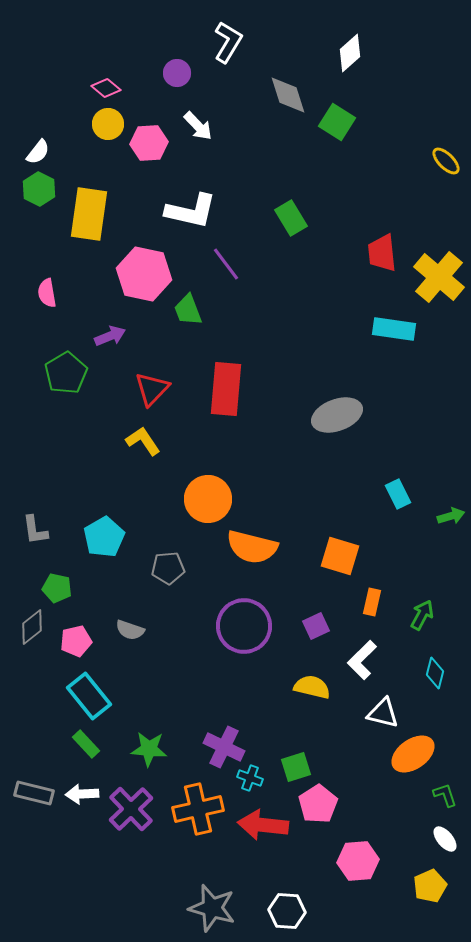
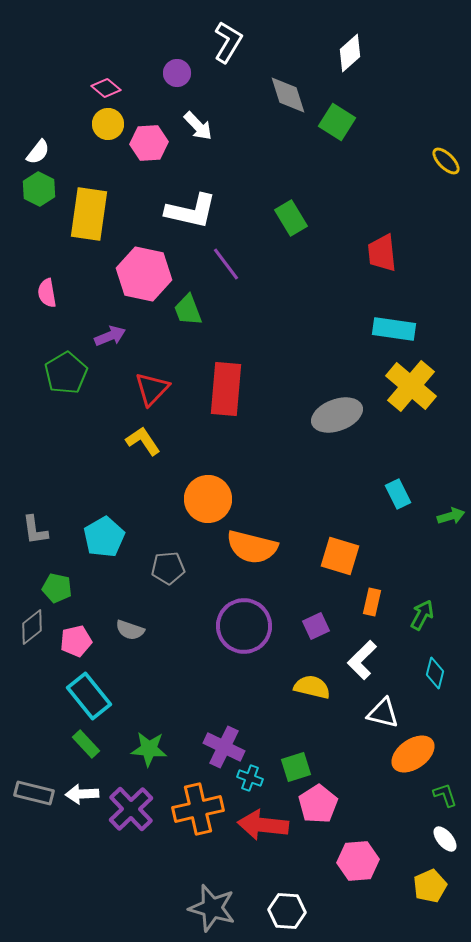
yellow cross at (439, 277): moved 28 px left, 109 px down
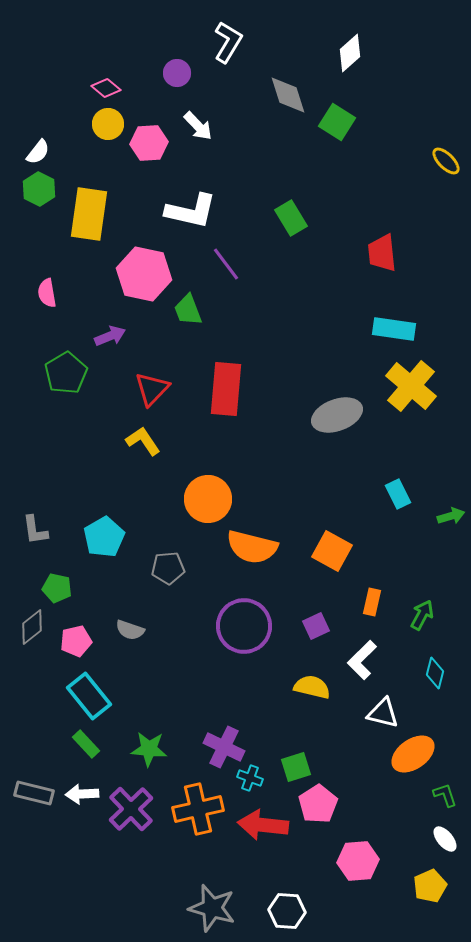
orange square at (340, 556): moved 8 px left, 5 px up; rotated 12 degrees clockwise
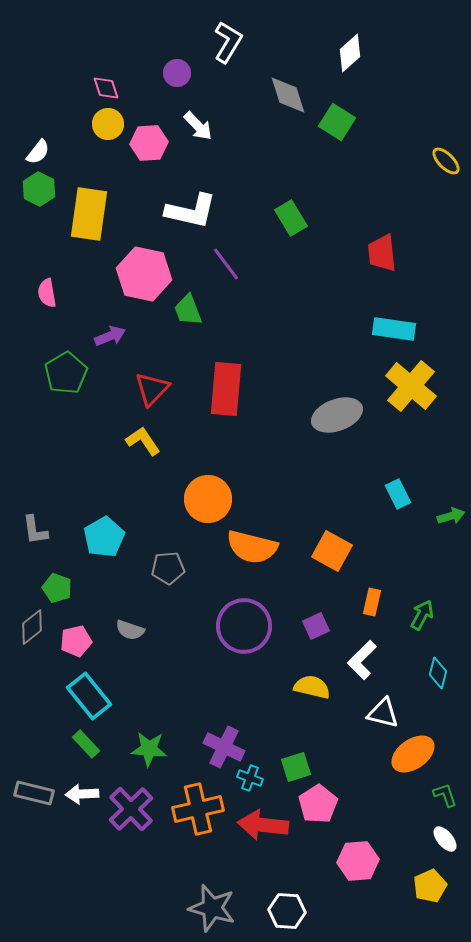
pink diamond at (106, 88): rotated 32 degrees clockwise
green pentagon at (57, 588): rotated 8 degrees clockwise
cyan diamond at (435, 673): moved 3 px right
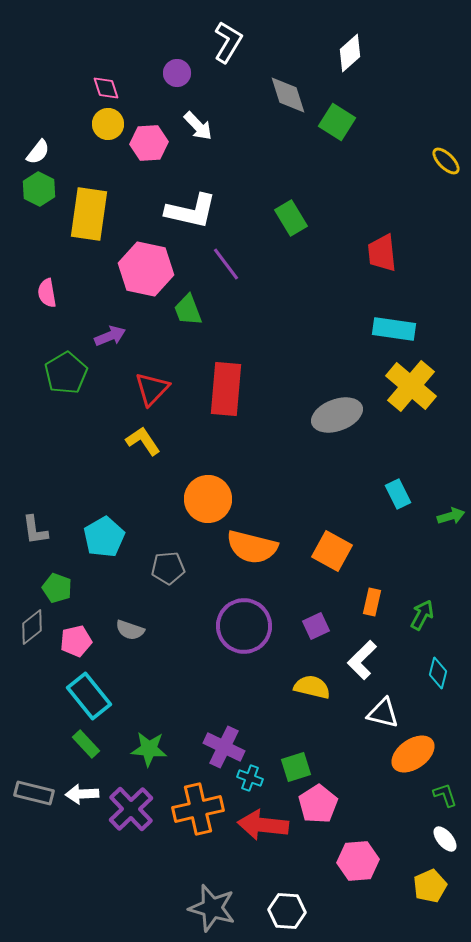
pink hexagon at (144, 274): moved 2 px right, 5 px up
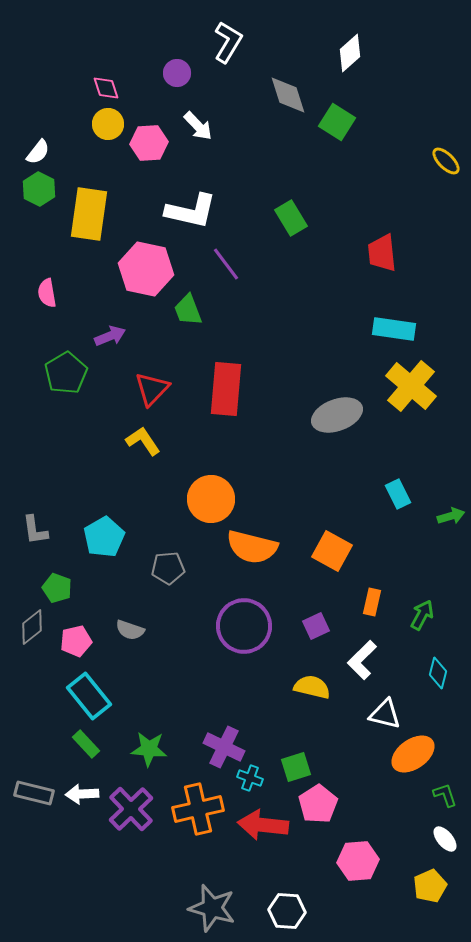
orange circle at (208, 499): moved 3 px right
white triangle at (383, 713): moved 2 px right, 1 px down
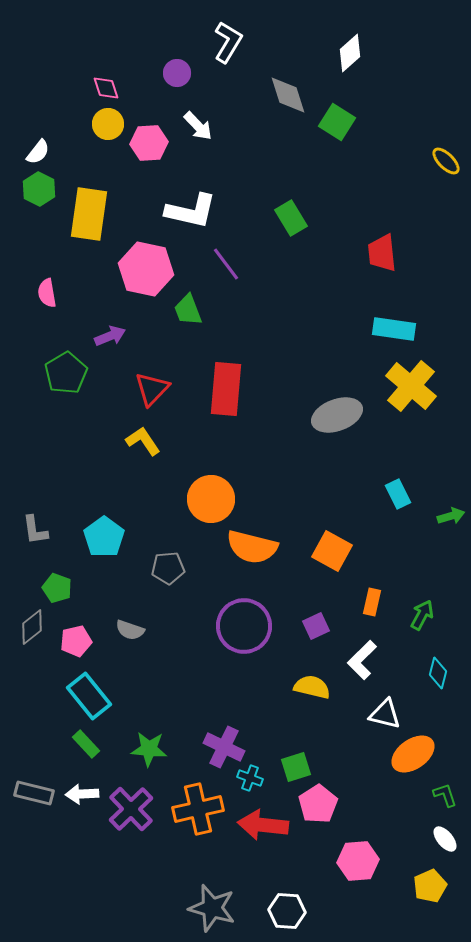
cyan pentagon at (104, 537): rotated 6 degrees counterclockwise
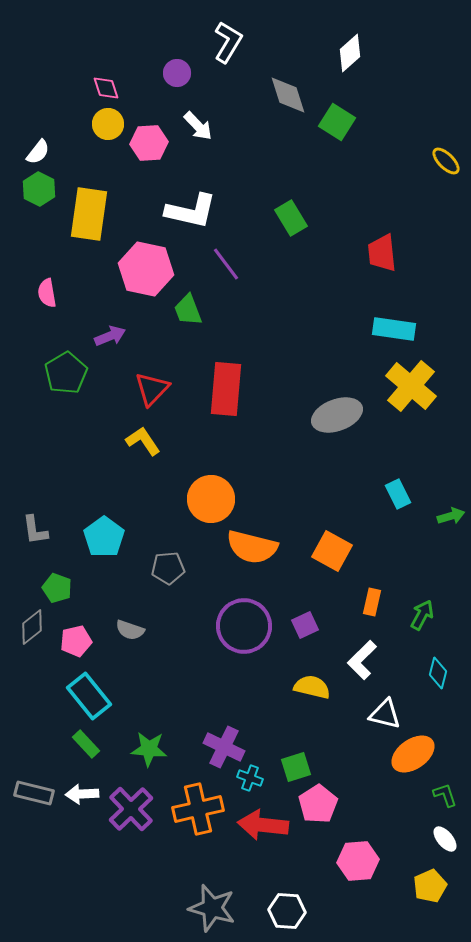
purple square at (316, 626): moved 11 px left, 1 px up
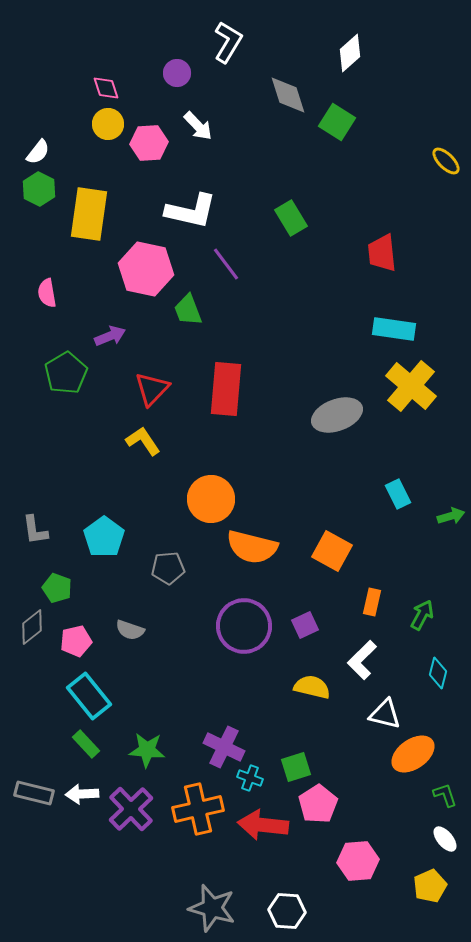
green star at (149, 749): moved 2 px left, 1 px down
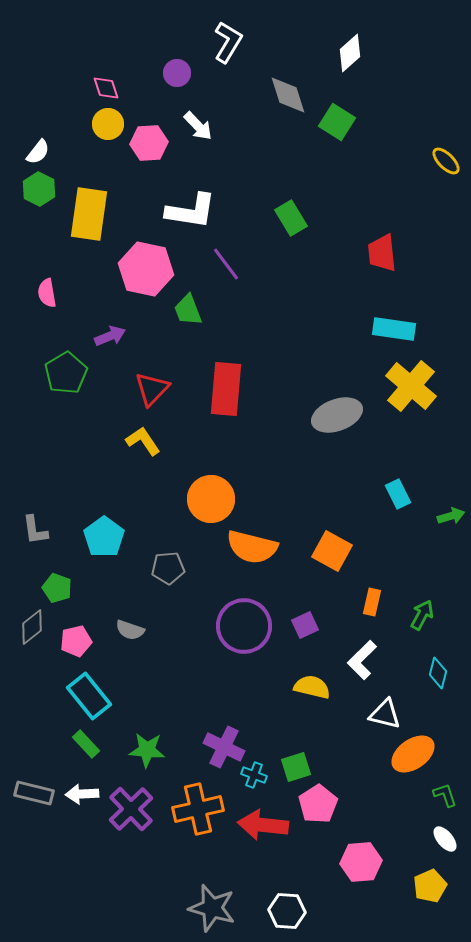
white L-shape at (191, 211): rotated 4 degrees counterclockwise
cyan cross at (250, 778): moved 4 px right, 3 px up
pink hexagon at (358, 861): moved 3 px right, 1 px down
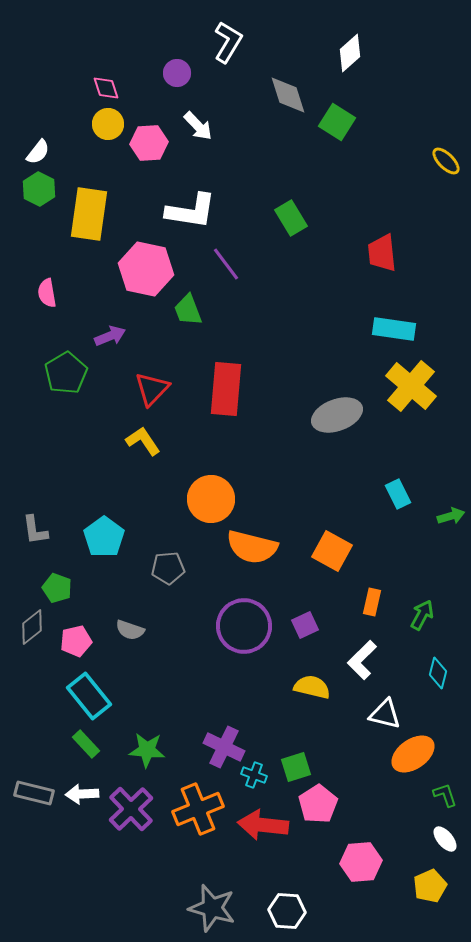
orange cross at (198, 809): rotated 9 degrees counterclockwise
